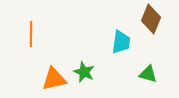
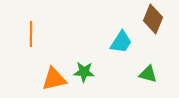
brown diamond: moved 2 px right
cyan trapezoid: rotated 25 degrees clockwise
green star: rotated 20 degrees counterclockwise
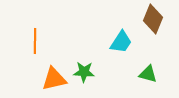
orange line: moved 4 px right, 7 px down
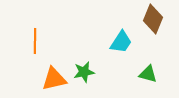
green star: rotated 15 degrees counterclockwise
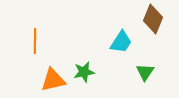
green triangle: moved 3 px left, 2 px up; rotated 48 degrees clockwise
orange triangle: moved 1 px left, 1 px down
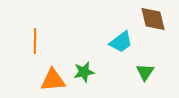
brown diamond: rotated 36 degrees counterclockwise
cyan trapezoid: rotated 20 degrees clockwise
orange triangle: rotated 8 degrees clockwise
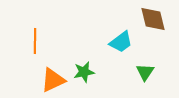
orange triangle: rotated 20 degrees counterclockwise
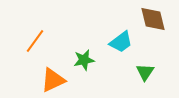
orange line: rotated 35 degrees clockwise
green star: moved 12 px up
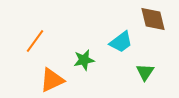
orange triangle: moved 1 px left
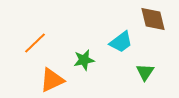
orange line: moved 2 px down; rotated 10 degrees clockwise
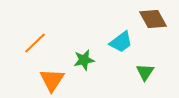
brown diamond: rotated 16 degrees counterclockwise
orange triangle: rotated 32 degrees counterclockwise
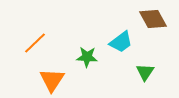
green star: moved 3 px right, 3 px up; rotated 15 degrees clockwise
